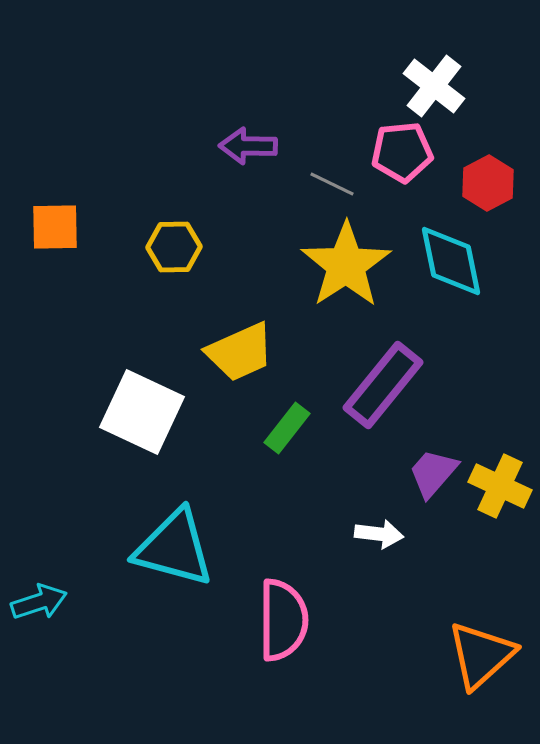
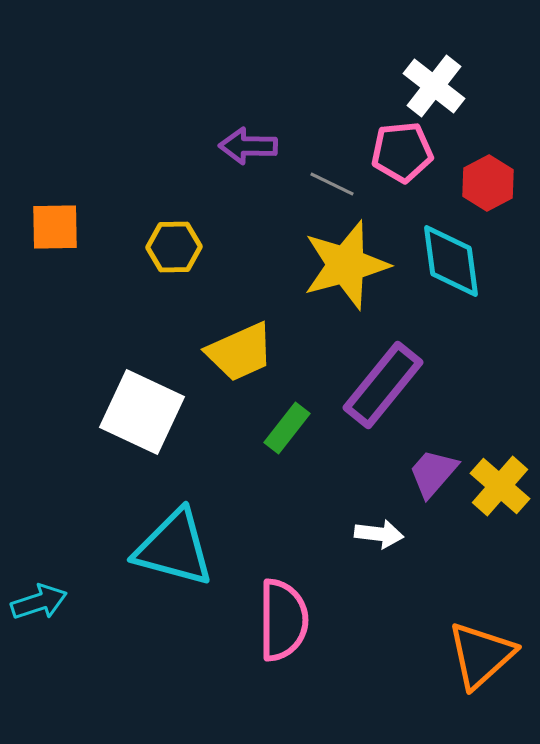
cyan diamond: rotated 4 degrees clockwise
yellow star: rotated 18 degrees clockwise
yellow cross: rotated 16 degrees clockwise
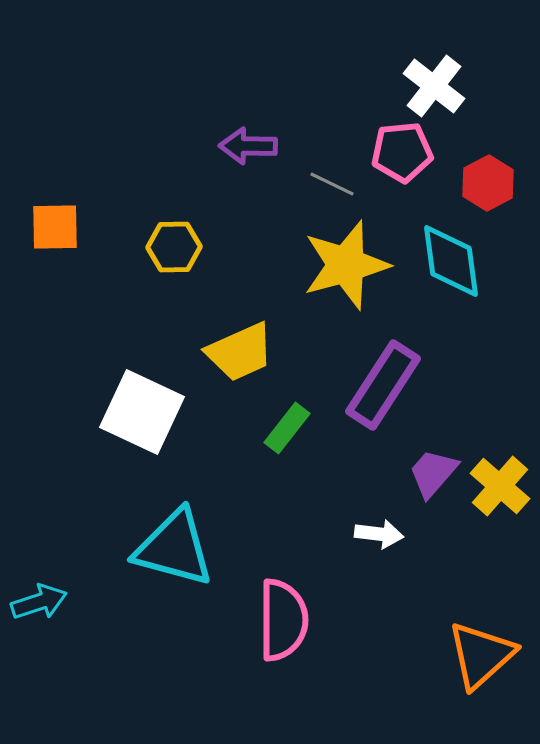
purple rectangle: rotated 6 degrees counterclockwise
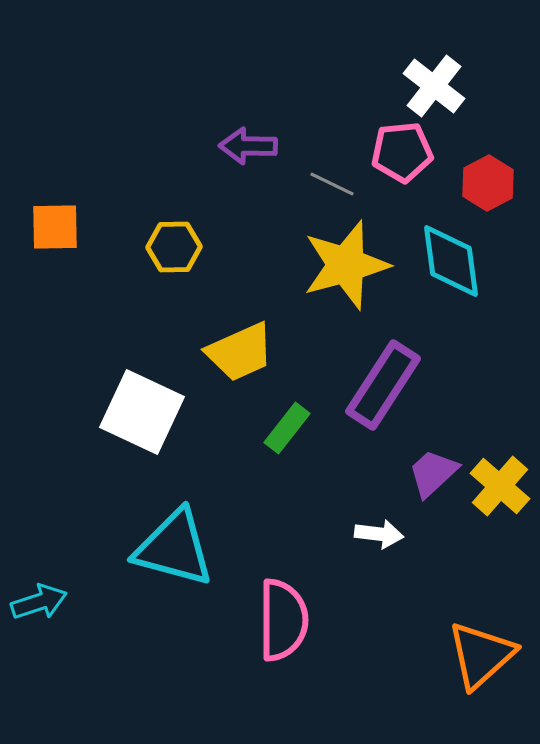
purple trapezoid: rotated 6 degrees clockwise
